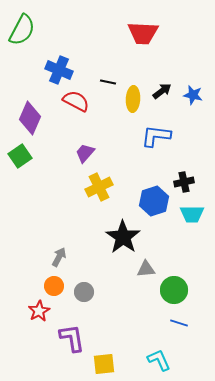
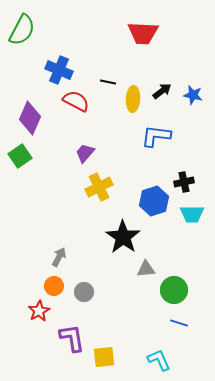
yellow square: moved 7 px up
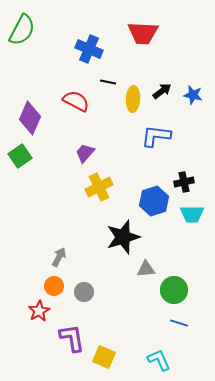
blue cross: moved 30 px right, 21 px up
black star: rotated 20 degrees clockwise
yellow square: rotated 30 degrees clockwise
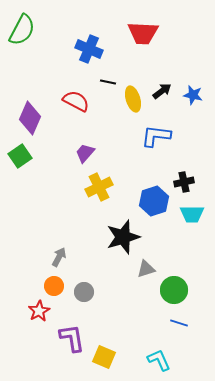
yellow ellipse: rotated 20 degrees counterclockwise
gray triangle: rotated 12 degrees counterclockwise
